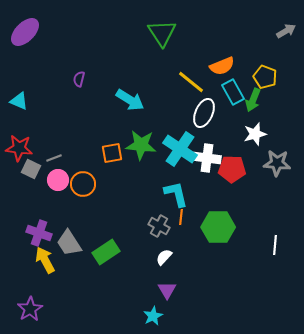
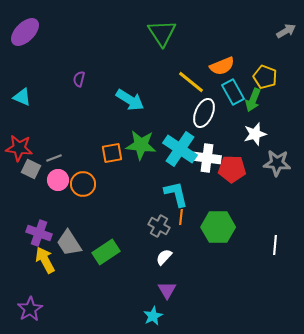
cyan triangle: moved 3 px right, 4 px up
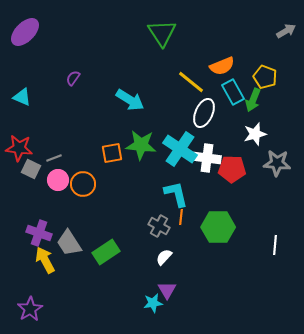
purple semicircle: moved 6 px left, 1 px up; rotated 21 degrees clockwise
cyan star: moved 13 px up; rotated 18 degrees clockwise
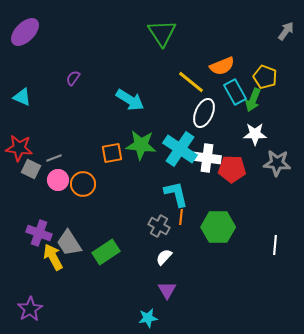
gray arrow: rotated 24 degrees counterclockwise
cyan rectangle: moved 2 px right
white star: rotated 15 degrees clockwise
yellow arrow: moved 8 px right, 3 px up
cyan star: moved 5 px left, 15 px down
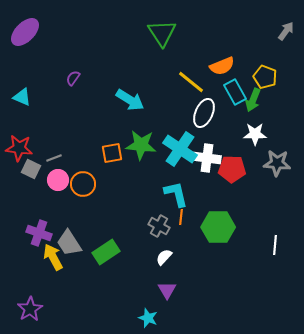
cyan star: rotated 30 degrees clockwise
